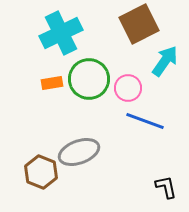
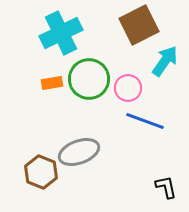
brown square: moved 1 px down
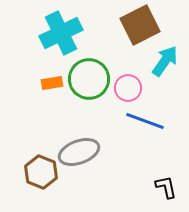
brown square: moved 1 px right
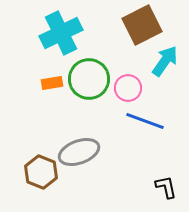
brown square: moved 2 px right
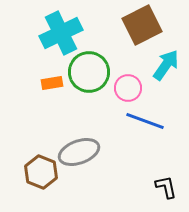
cyan arrow: moved 1 px right, 4 px down
green circle: moved 7 px up
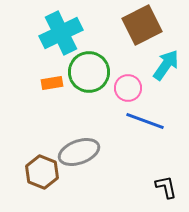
brown hexagon: moved 1 px right
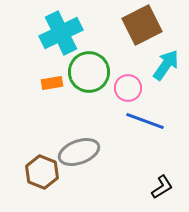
black L-shape: moved 4 px left; rotated 70 degrees clockwise
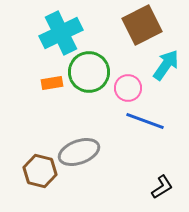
brown hexagon: moved 2 px left, 1 px up; rotated 8 degrees counterclockwise
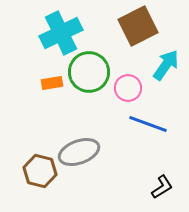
brown square: moved 4 px left, 1 px down
blue line: moved 3 px right, 3 px down
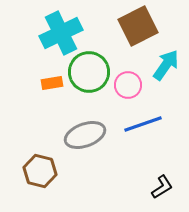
pink circle: moved 3 px up
blue line: moved 5 px left; rotated 39 degrees counterclockwise
gray ellipse: moved 6 px right, 17 px up
